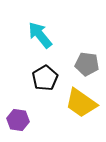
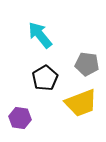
yellow trapezoid: rotated 56 degrees counterclockwise
purple hexagon: moved 2 px right, 2 px up
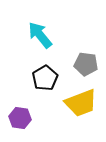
gray pentagon: moved 1 px left
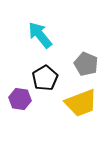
gray pentagon: rotated 15 degrees clockwise
purple hexagon: moved 19 px up
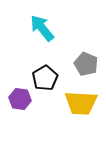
cyan arrow: moved 2 px right, 7 px up
yellow trapezoid: rotated 24 degrees clockwise
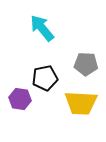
gray pentagon: rotated 20 degrees counterclockwise
black pentagon: rotated 20 degrees clockwise
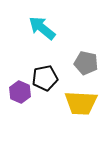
cyan arrow: rotated 12 degrees counterclockwise
gray pentagon: moved 1 px up; rotated 10 degrees clockwise
purple hexagon: moved 7 px up; rotated 15 degrees clockwise
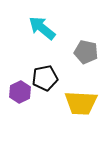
gray pentagon: moved 11 px up
purple hexagon: rotated 10 degrees clockwise
